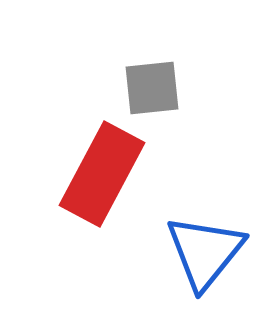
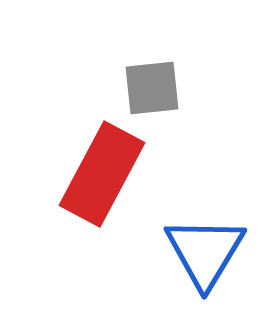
blue triangle: rotated 8 degrees counterclockwise
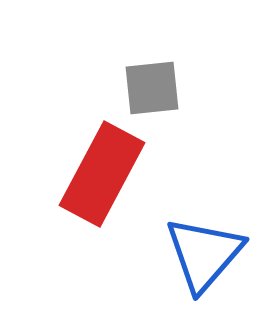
blue triangle: moved 1 px left, 2 px down; rotated 10 degrees clockwise
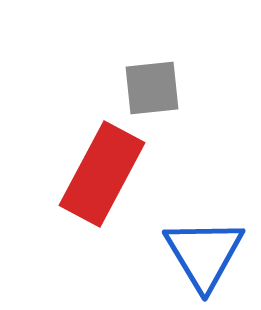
blue triangle: rotated 12 degrees counterclockwise
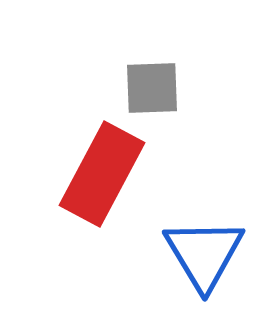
gray square: rotated 4 degrees clockwise
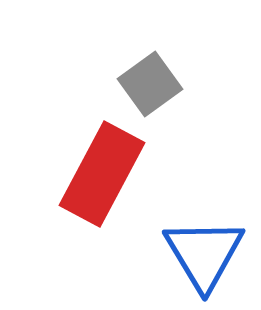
gray square: moved 2 px left, 4 px up; rotated 34 degrees counterclockwise
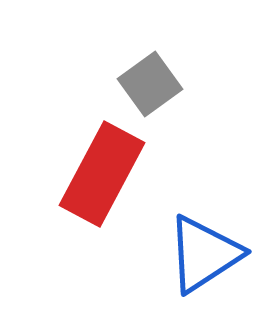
blue triangle: rotated 28 degrees clockwise
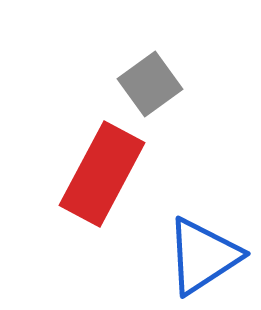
blue triangle: moved 1 px left, 2 px down
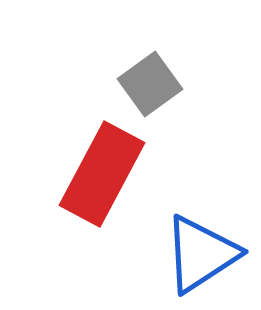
blue triangle: moved 2 px left, 2 px up
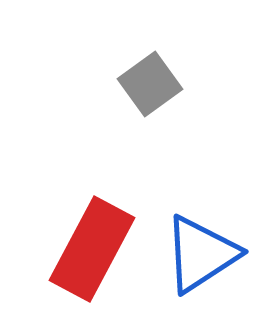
red rectangle: moved 10 px left, 75 px down
